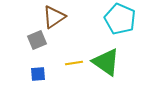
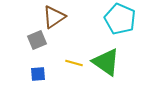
yellow line: rotated 24 degrees clockwise
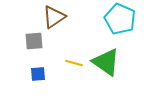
gray square: moved 3 px left, 1 px down; rotated 18 degrees clockwise
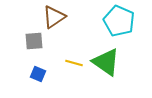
cyan pentagon: moved 1 px left, 2 px down
blue square: rotated 28 degrees clockwise
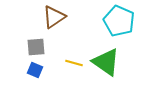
gray square: moved 2 px right, 6 px down
blue square: moved 3 px left, 4 px up
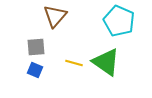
brown triangle: moved 1 px right, 1 px up; rotated 15 degrees counterclockwise
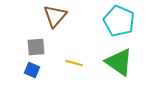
green triangle: moved 13 px right
blue square: moved 3 px left
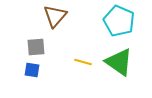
yellow line: moved 9 px right, 1 px up
blue square: rotated 14 degrees counterclockwise
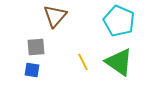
yellow line: rotated 48 degrees clockwise
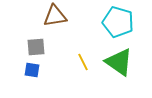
brown triangle: rotated 40 degrees clockwise
cyan pentagon: moved 1 px left, 1 px down; rotated 8 degrees counterclockwise
